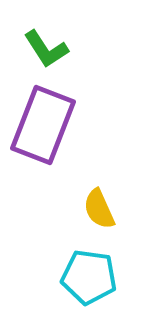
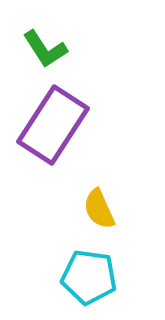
green L-shape: moved 1 px left
purple rectangle: moved 10 px right; rotated 12 degrees clockwise
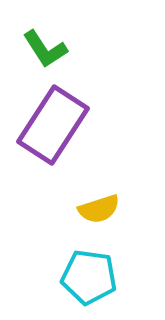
yellow semicircle: rotated 84 degrees counterclockwise
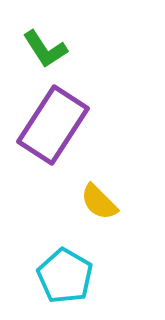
yellow semicircle: moved 7 px up; rotated 63 degrees clockwise
cyan pentagon: moved 24 px left, 1 px up; rotated 22 degrees clockwise
